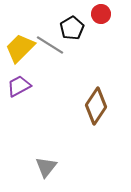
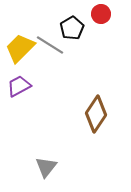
brown diamond: moved 8 px down
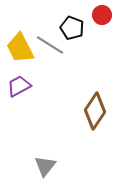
red circle: moved 1 px right, 1 px down
black pentagon: rotated 20 degrees counterclockwise
yellow trapezoid: rotated 72 degrees counterclockwise
brown diamond: moved 1 px left, 3 px up
gray triangle: moved 1 px left, 1 px up
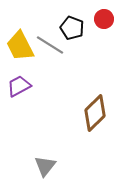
red circle: moved 2 px right, 4 px down
yellow trapezoid: moved 2 px up
brown diamond: moved 2 px down; rotated 12 degrees clockwise
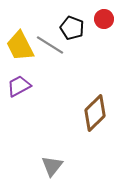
gray triangle: moved 7 px right
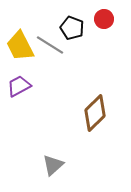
gray triangle: moved 1 px right, 1 px up; rotated 10 degrees clockwise
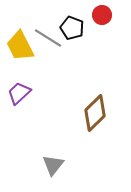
red circle: moved 2 px left, 4 px up
gray line: moved 2 px left, 7 px up
purple trapezoid: moved 7 px down; rotated 15 degrees counterclockwise
gray triangle: rotated 10 degrees counterclockwise
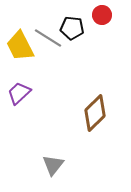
black pentagon: rotated 15 degrees counterclockwise
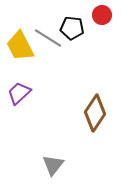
brown diamond: rotated 12 degrees counterclockwise
